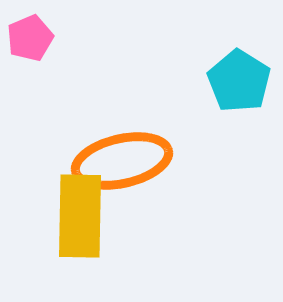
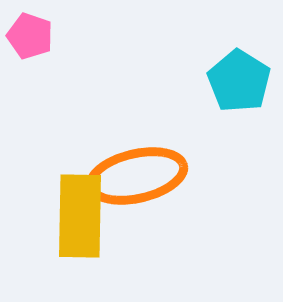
pink pentagon: moved 2 px up; rotated 30 degrees counterclockwise
orange ellipse: moved 15 px right, 15 px down
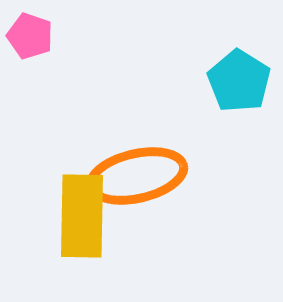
yellow rectangle: moved 2 px right
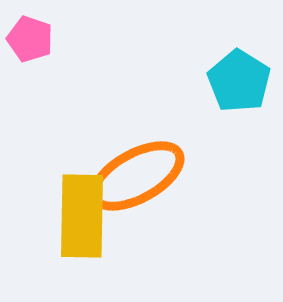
pink pentagon: moved 3 px down
orange ellipse: rotated 16 degrees counterclockwise
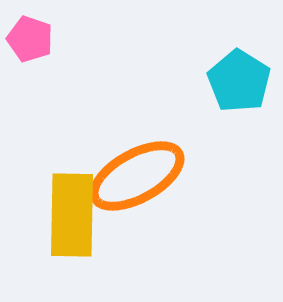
yellow rectangle: moved 10 px left, 1 px up
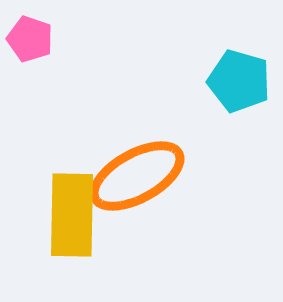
cyan pentagon: rotated 16 degrees counterclockwise
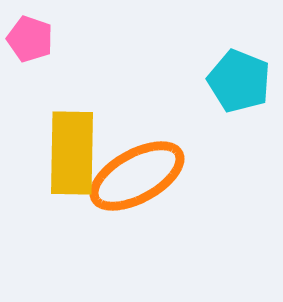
cyan pentagon: rotated 6 degrees clockwise
yellow rectangle: moved 62 px up
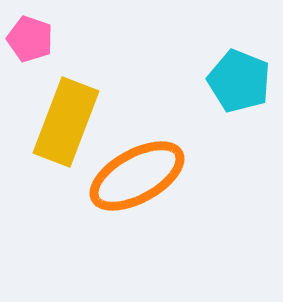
yellow rectangle: moved 6 px left, 31 px up; rotated 20 degrees clockwise
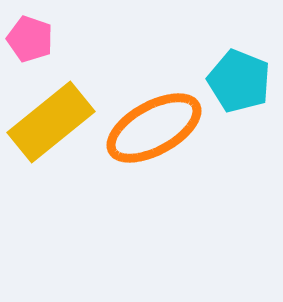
yellow rectangle: moved 15 px left; rotated 30 degrees clockwise
orange ellipse: moved 17 px right, 48 px up
